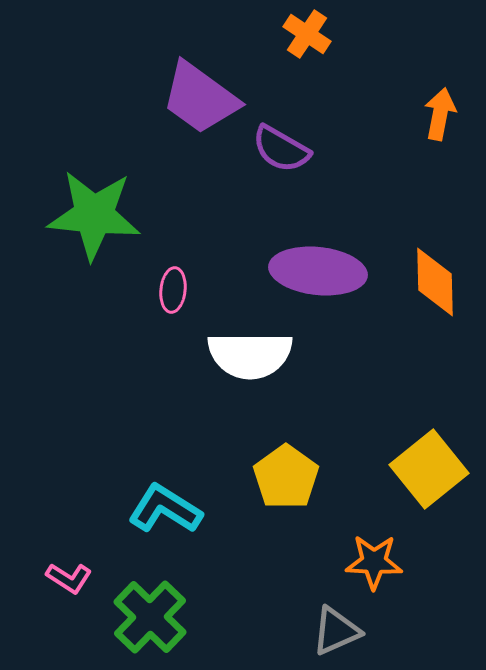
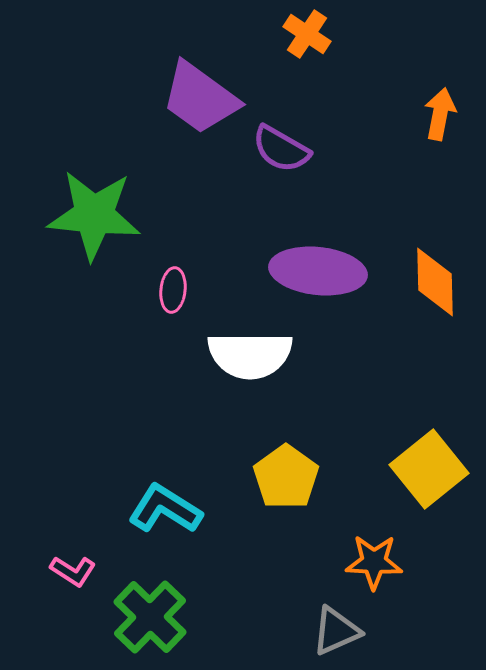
pink L-shape: moved 4 px right, 7 px up
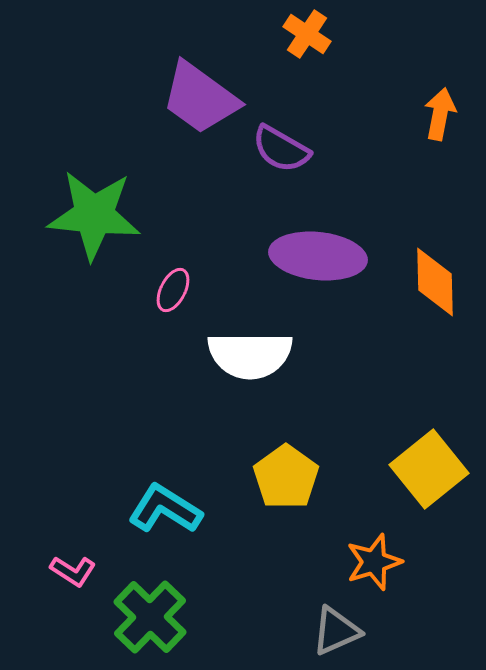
purple ellipse: moved 15 px up
pink ellipse: rotated 21 degrees clockwise
orange star: rotated 20 degrees counterclockwise
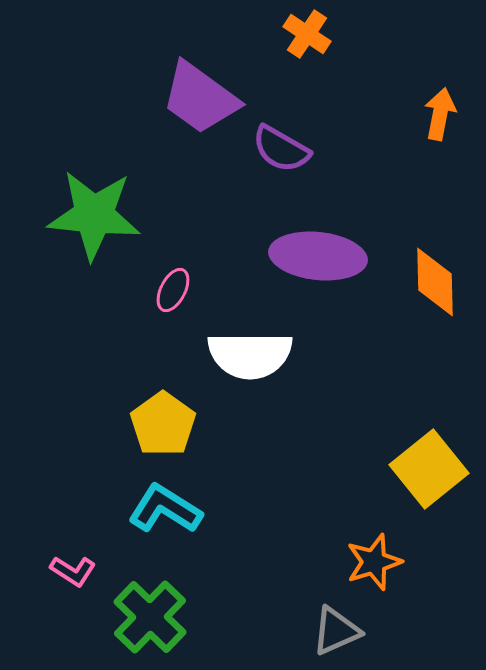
yellow pentagon: moved 123 px left, 53 px up
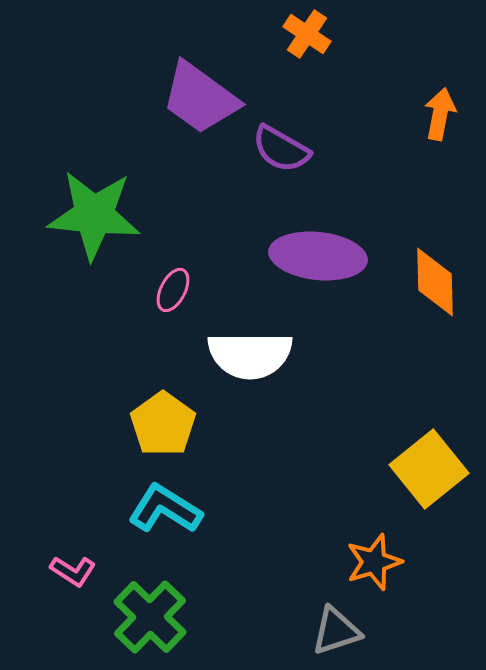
gray triangle: rotated 6 degrees clockwise
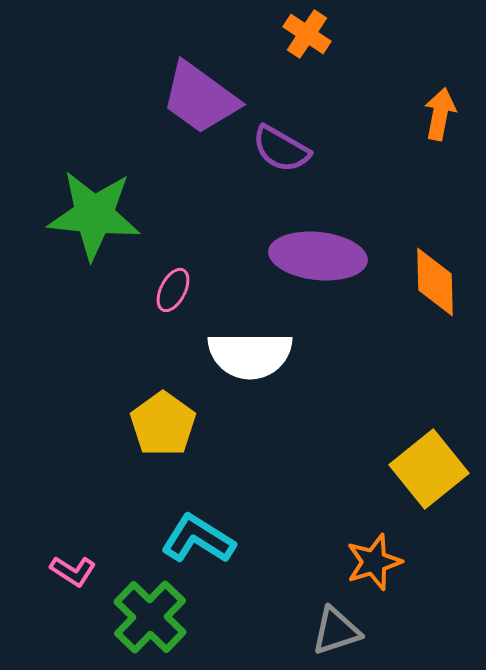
cyan L-shape: moved 33 px right, 30 px down
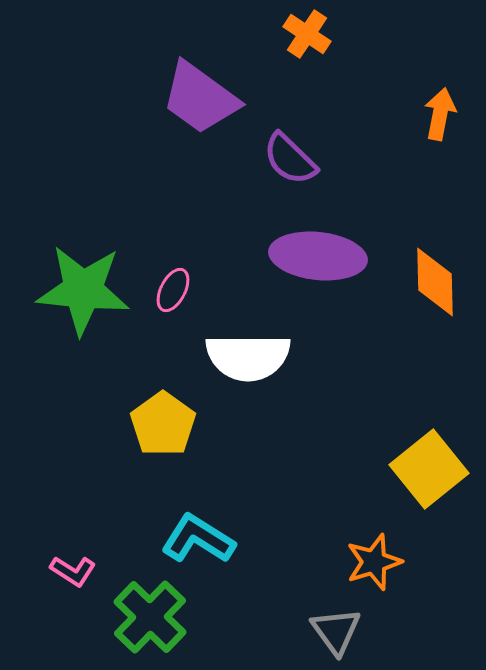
purple semicircle: moved 9 px right, 10 px down; rotated 14 degrees clockwise
green star: moved 11 px left, 75 px down
white semicircle: moved 2 px left, 2 px down
gray triangle: rotated 48 degrees counterclockwise
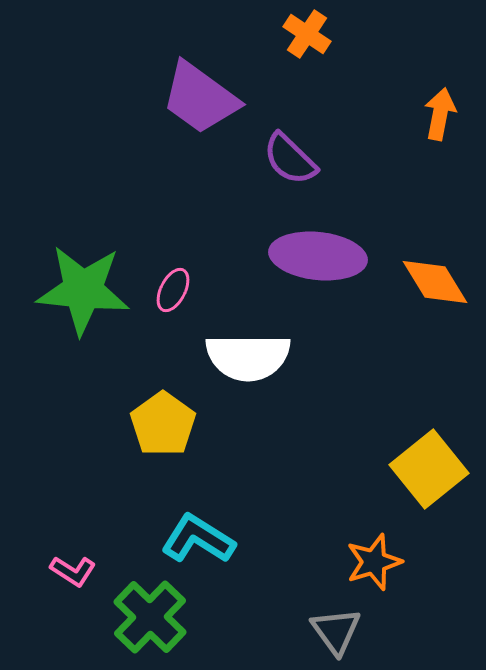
orange diamond: rotated 30 degrees counterclockwise
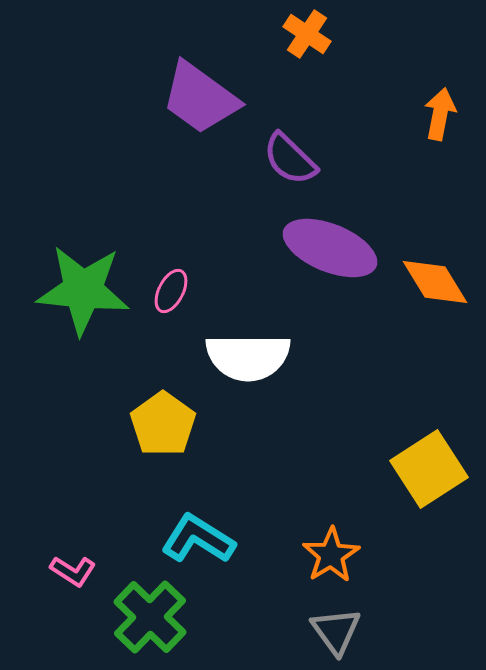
purple ellipse: moved 12 px right, 8 px up; rotated 16 degrees clockwise
pink ellipse: moved 2 px left, 1 px down
yellow square: rotated 6 degrees clockwise
orange star: moved 43 px left, 7 px up; rotated 14 degrees counterclockwise
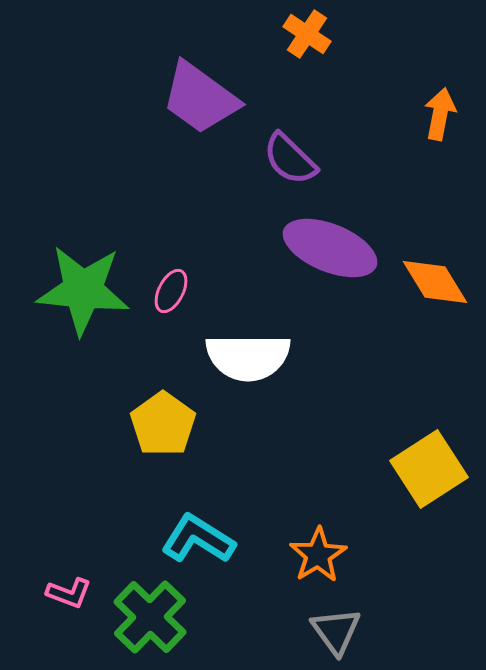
orange star: moved 13 px left
pink L-shape: moved 4 px left, 22 px down; rotated 12 degrees counterclockwise
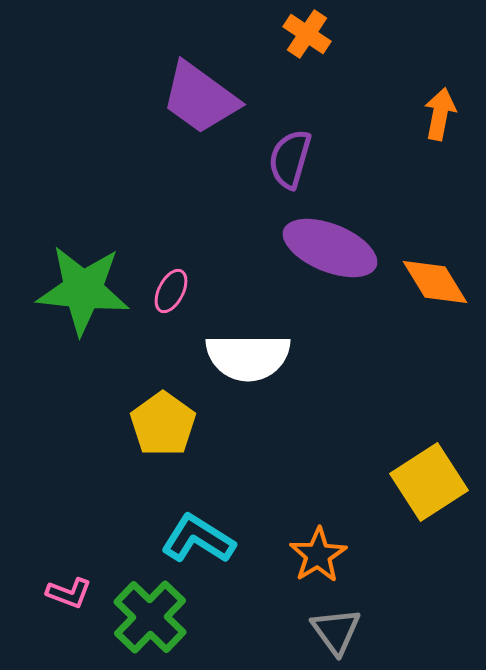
purple semicircle: rotated 62 degrees clockwise
yellow square: moved 13 px down
